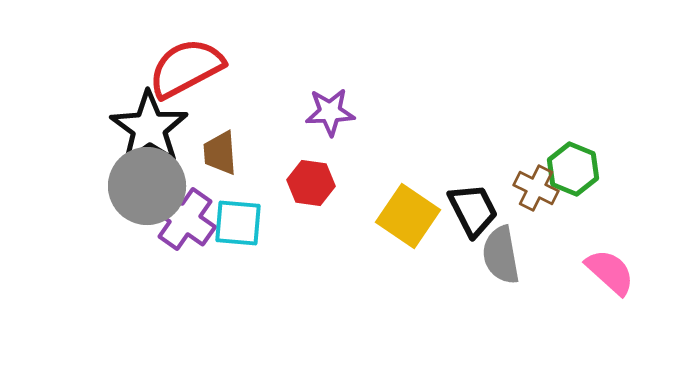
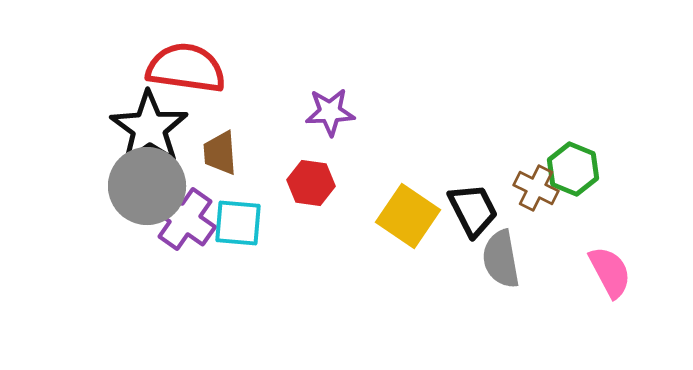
red semicircle: rotated 36 degrees clockwise
gray semicircle: moved 4 px down
pink semicircle: rotated 20 degrees clockwise
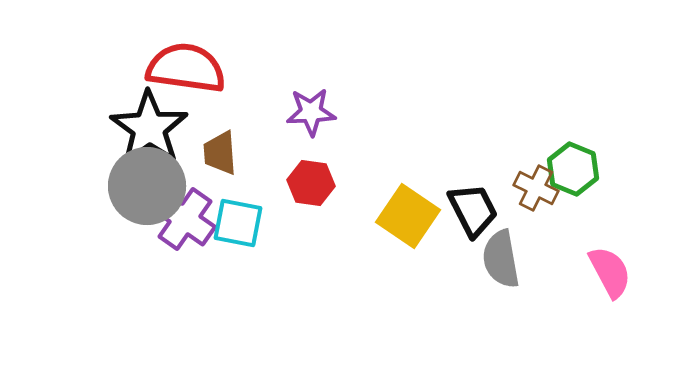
purple star: moved 19 px left
cyan square: rotated 6 degrees clockwise
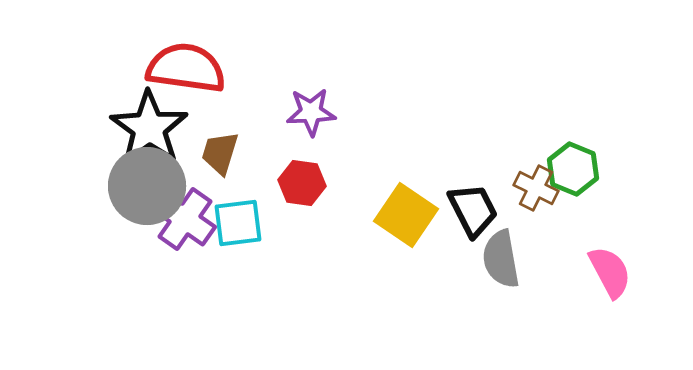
brown trapezoid: rotated 21 degrees clockwise
red hexagon: moved 9 px left
yellow square: moved 2 px left, 1 px up
cyan square: rotated 18 degrees counterclockwise
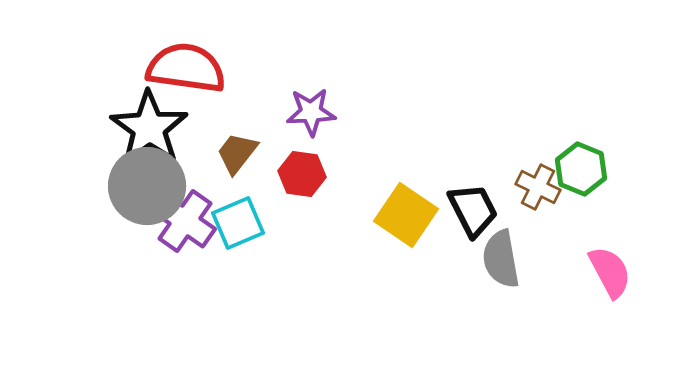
brown trapezoid: moved 17 px right; rotated 21 degrees clockwise
green hexagon: moved 8 px right
red hexagon: moved 9 px up
brown cross: moved 2 px right, 1 px up
purple cross: moved 2 px down
cyan square: rotated 16 degrees counterclockwise
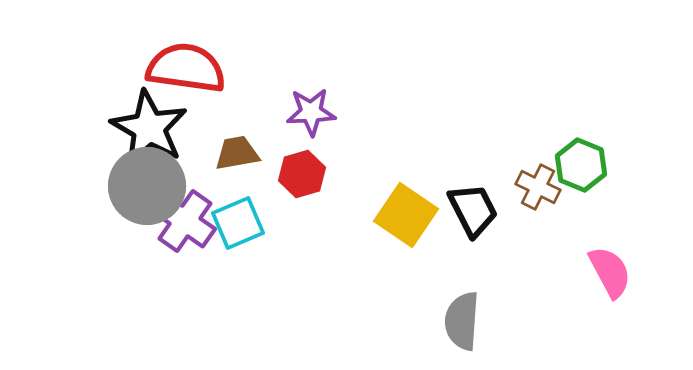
black star: rotated 6 degrees counterclockwise
brown trapezoid: rotated 42 degrees clockwise
green hexagon: moved 4 px up
red hexagon: rotated 24 degrees counterclockwise
gray semicircle: moved 39 px left, 62 px down; rotated 14 degrees clockwise
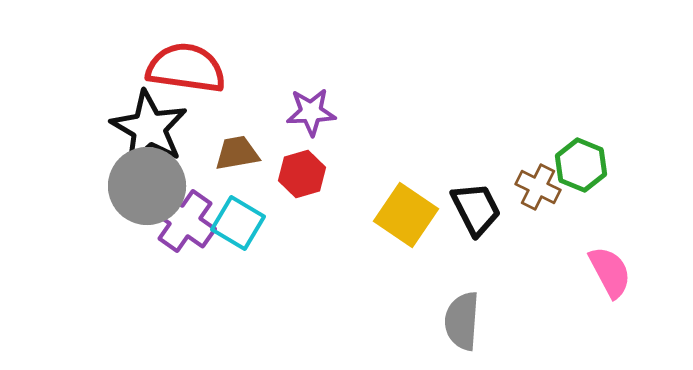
black trapezoid: moved 3 px right, 1 px up
cyan square: rotated 36 degrees counterclockwise
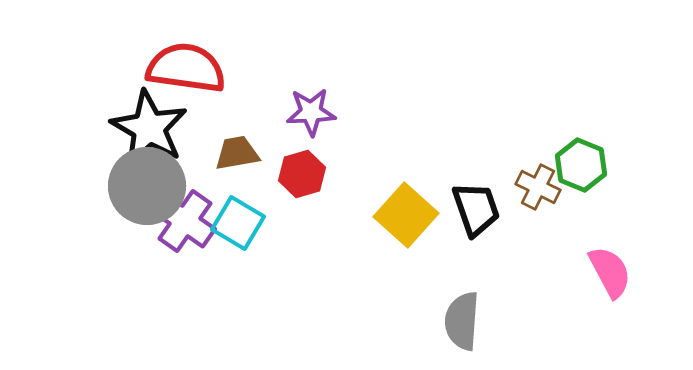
black trapezoid: rotated 8 degrees clockwise
yellow square: rotated 8 degrees clockwise
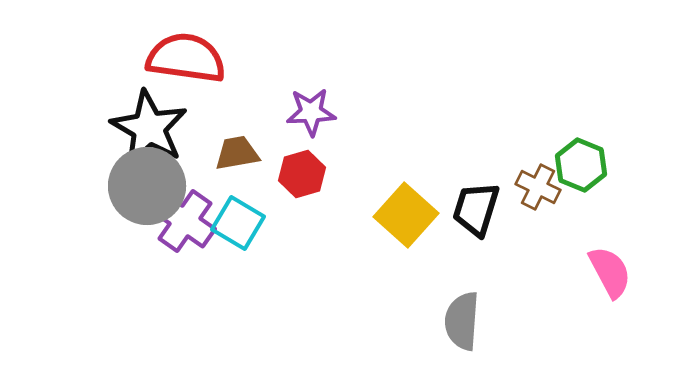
red semicircle: moved 10 px up
black trapezoid: rotated 144 degrees counterclockwise
